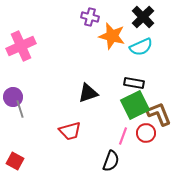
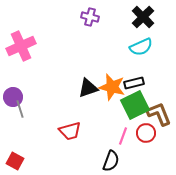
orange star: moved 51 px down
black rectangle: rotated 24 degrees counterclockwise
black triangle: moved 5 px up
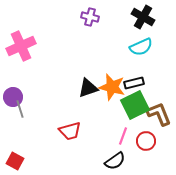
black cross: rotated 15 degrees counterclockwise
red circle: moved 8 px down
black semicircle: moved 4 px right; rotated 35 degrees clockwise
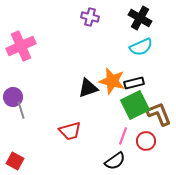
black cross: moved 3 px left, 1 px down
orange star: moved 6 px up
gray line: moved 1 px right, 1 px down
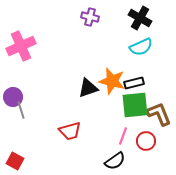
green square: rotated 20 degrees clockwise
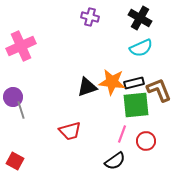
cyan semicircle: moved 1 px down
orange star: moved 1 px down; rotated 8 degrees counterclockwise
black triangle: moved 1 px left, 1 px up
green square: moved 1 px right
brown L-shape: moved 24 px up
pink line: moved 1 px left, 2 px up
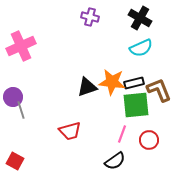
red circle: moved 3 px right, 1 px up
